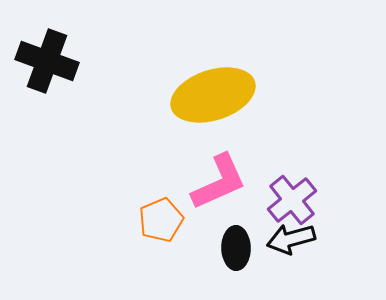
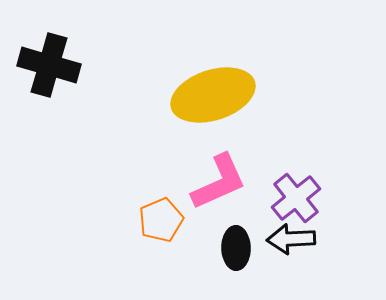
black cross: moved 2 px right, 4 px down; rotated 4 degrees counterclockwise
purple cross: moved 4 px right, 2 px up
black arrow: rotated 12 degrees clockwise
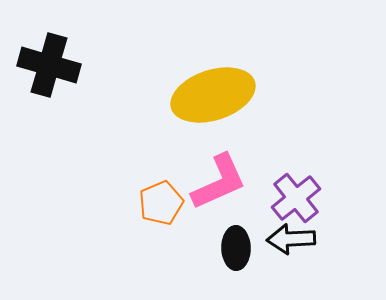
orange pentagon: moved 17 px up
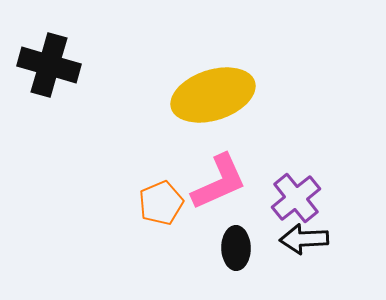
black arrow: moved 13 px right
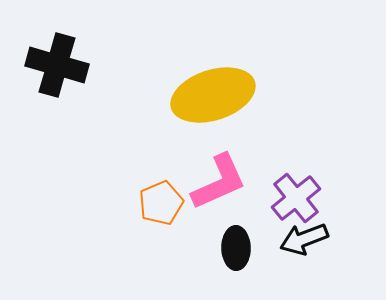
black cross: moved 8 px right
black arrow: rotated 18 degrees counterclockwise
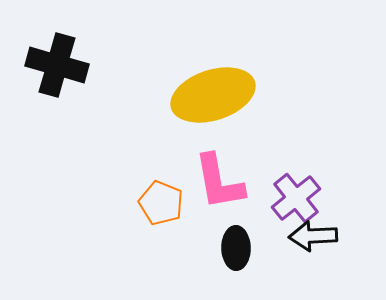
pink L-shape: rotated 104 degrees clockwise
orange pentagon: rotated 27 degrees counterclockwise
black arrow: moved 9 px right, 3 px up; rotated 18 degrees clockwise
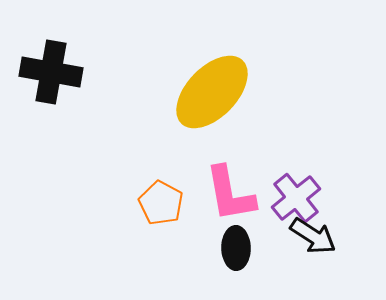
black cross: moved 6 px left, 7 px down; rotated 6 degrees counterclockwise
yellow ellipse: moved 1 px left, 3 px up; rotated 28 degrees counterclockwise
pink L-shape: moved 11 px right, 12 px down
orange pentagon: rotated 6 degrees clockwise
black arrow: rotated 144 degrees counterclockwise
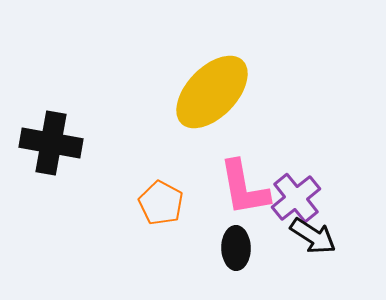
black cross: moved 71 px down
pink L-shape: moved 14 px right, 6 px up
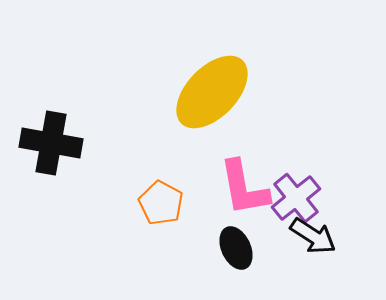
black ellipse: rotated 24 degrees counterclockwise
